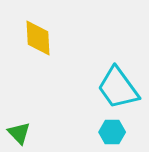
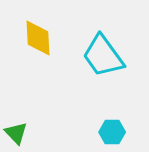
cyan trapezoid: moved 15 px left, 32 px up
green triangle: moved 3 px left
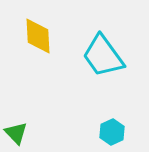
yellow diamond: moved 2 px up
cyan hexagon: rotated 25 degrees counterclockwise
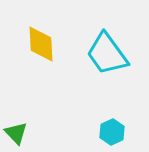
yellow diamond: moved 3 px right, 8 px down
cyan trapezoid: moved 4 px right, 2 px up
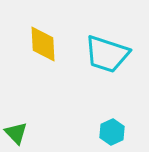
yellow diamond: moved 2 px right
cyan trapezoid: rotated 36 degrees counterclockwise
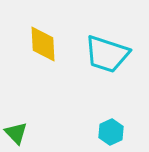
cyan hexagon: moved 1 px left
